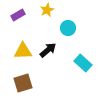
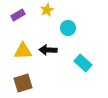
black arrow: rotated 138 degrees counterclockwise
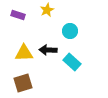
purple rectangle: rotated 48 degrees clockwise
cyan circle: moved 2 px right, 3 px down
yellow triangle: moved 1 px right, 2 px down
cyan rectangle: moved 11 px left, 1 px up
